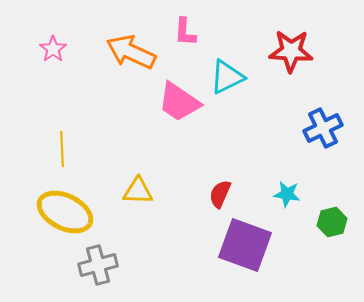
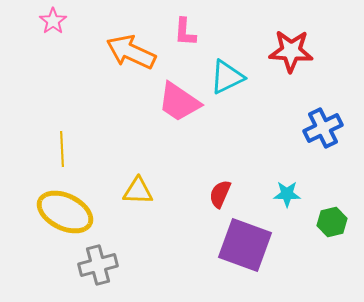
pink star: moved 28 px up
cyan star: rotated 8 degrees counterclockwise
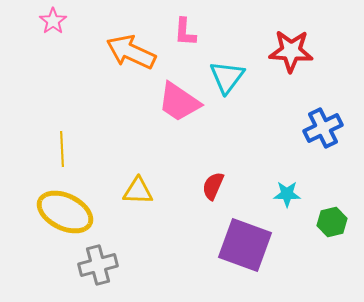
cyan triangle: rotated 27 degrees counterclockwise
red semicircle: moved 7 px left, 8 px up
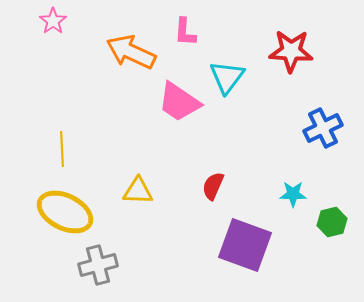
cyan star: moved 6 px right
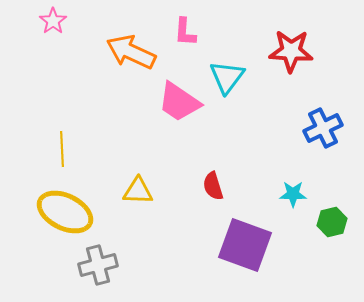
red semicircle: rotated 40 degrees counterclockwise
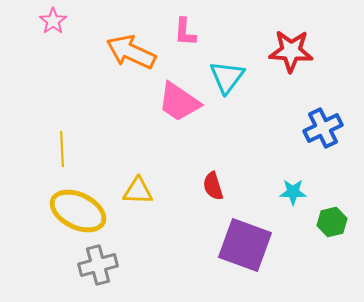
cyan star: moved 2 px up
yellow ellipse: moved 13 px right, 1 px up
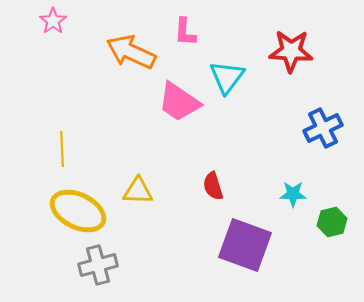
cyan star: moved 2 px down
